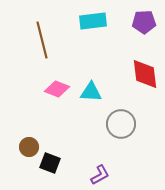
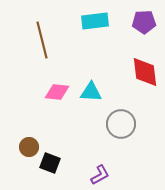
cyan rectangle: moved 2 px right
red diamond: moved 2 px up
pink diamond: moved 3 px down; rotated 15 degrees counterclockwise
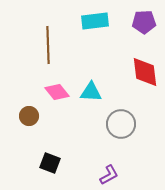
brown line: moved 6 px right, 5 px down; rotated 12 degrees clockwise
pink diamond: rotated 45 degrees clockwise
brown circle: moved 31 px up
purple L-shape: moved 9 px right
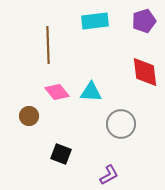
purple pentagon: moved 1 px up; rotated 15 degrees counterclockwise
black square: moved 11 px right, 9 px up
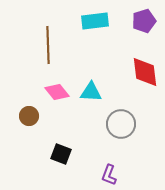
purple L-shape: rotated 140 degrees clockwise
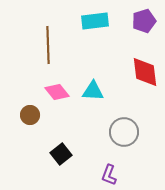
cyan triangle: moved 2 px right, 1 px up
brown circle: moved 1 px right, 1 px up
gray circle: moved 3 px right, 8 px down
black square: rotated 30 degrees clockwise
